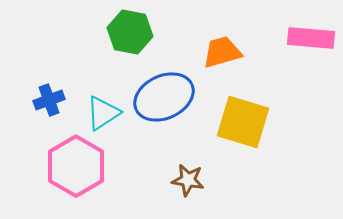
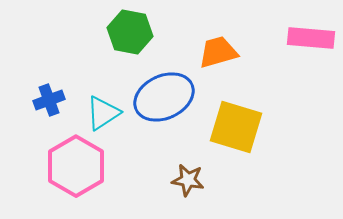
orange trapezoid: moved 4 px left
yellow square: moved 7 px left, 5 px down
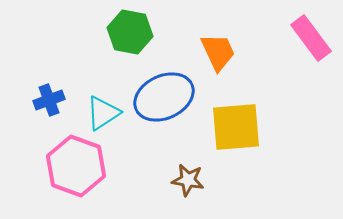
pink rectangle: rotated 48 degrees clockwise
orange trapezoid: rotated 81 degrees clockwise
yellow square: rotated 22 degrees counterclockwise
pink hexagon: rotated 10 degrees counterclockwise
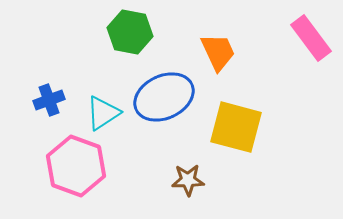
yellow square: rotated 20 degrees clockwise
brown star: rotated 12 degrees counterclockwise
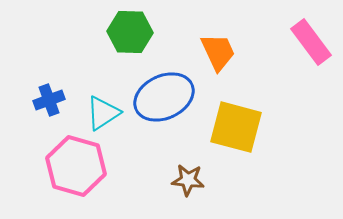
green hexagon: rotated 9 degrees counterclockwise
pink rectangle: moved 4 px down
pink hexagon: rotated 4 degrees counterclockwise
brown star: rotated 8 degrees clockwise
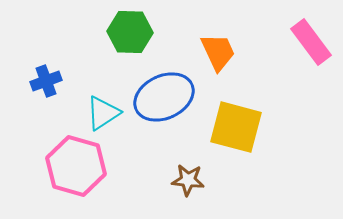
blue cross: moved 3 px left, 19 px up
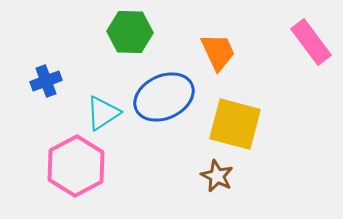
yellow square: moved 1 px left, 3 px up
pink hexagon: rotated 16 degrees clockwise
brown star: moved 29 px right, 4 px up; rotated 20 degrees clockwise
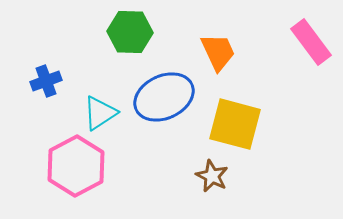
cyan triangle: moved 3 px left
brown star: moved 5 px left
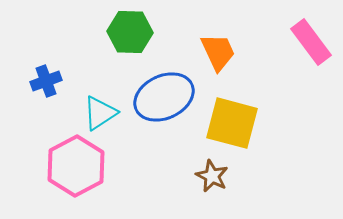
yellow square: moved 3 px left, 1 px up
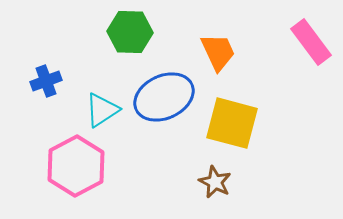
cyan triangle: moved 2 px right, 3 px up
brown star: moved 3 px right, 6 px down
